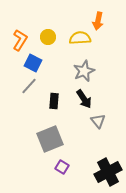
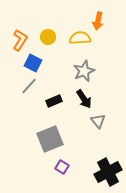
black rectangle: rotated 63 degrees clockwise
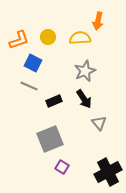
orange L-shape: moved 1 px left; rotated 40 degrees clockwise
gray star: moved 1 px right
gray line: rotated 72 degrees clockwise
gray triangle: moved 1 px right, 2 px down
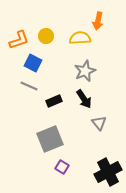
yellow circle: moved 2 px left, 1 px up
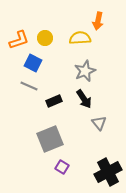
yellow circle: moved 1 px left, 2 px down
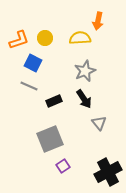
purple square: moved 1 px right, 1 px up; rotated 24 degrees clockwise
